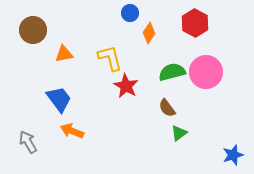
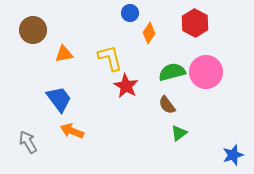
brown semicircle: moved 3 px up
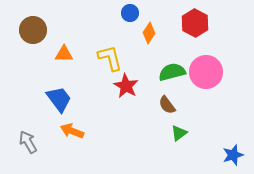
orange triangle: rotated 12 degrees clockwise
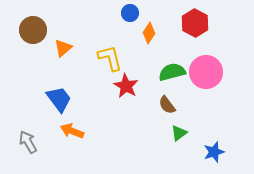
orange triangle: moved 1 px left, 6 px up; rotated 42 degrees counterclockwise
blue star: moved 19 px left, 3 px up
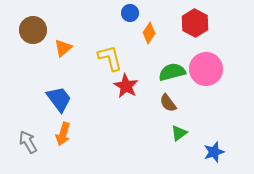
pink circle: moved 3 px up
brown semicircle: moved 1 px right, 2 px up
orange arrow: moved 9 px left, 3 px down; rotated 95 degrees counterclockwise
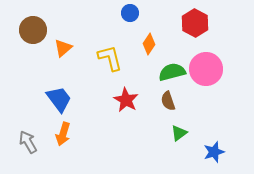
orange diamond: moved 11 px down
red star: moved 14 px down
brown semicircle: moved 2 px up; rotated 18 degrees clockwise
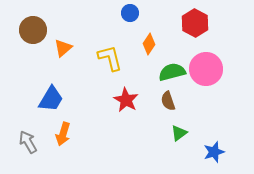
blue trapezoid: moved 8 px left; rotated 68 degrees clockwise
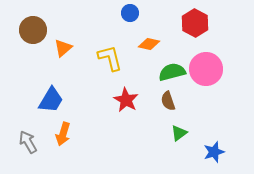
orange diamond: rotated 70 degrees clockwise
blue trapezoid: moved 1 px down
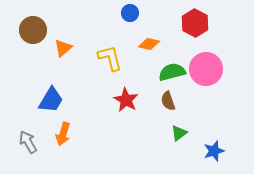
blue star: moved 1 px up
